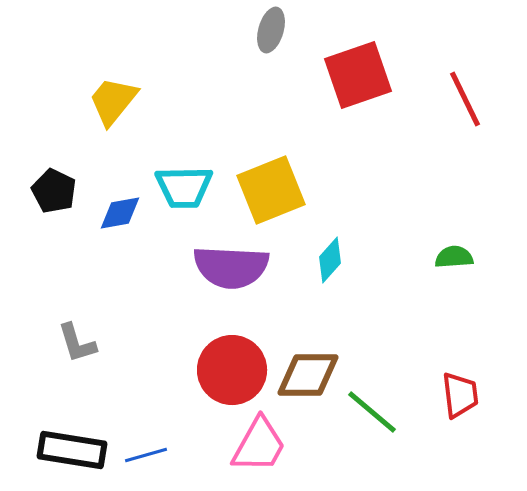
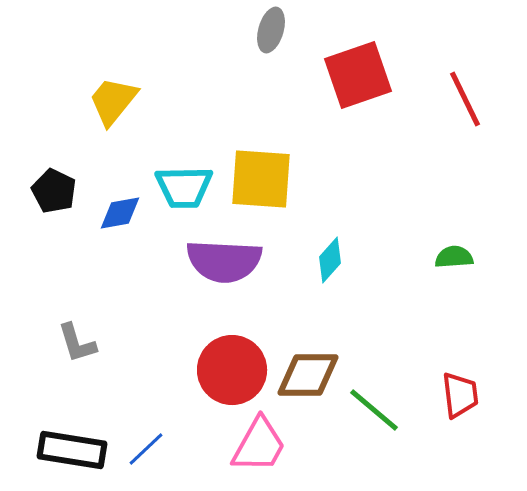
yellow square: moved 10 px left, 11 px up; rotated 26 degrees clockwise
purple semicircle: moved 7 px left, 6 px up
green line: moved 2 px right, 2 px up
blue line: moved 6 px up; rotated 27 degrees counterclockwise
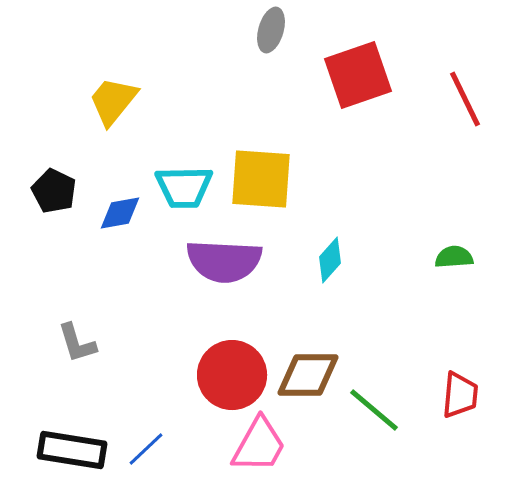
red circle: moved 5 px down
red trapezoid: rotated 12 degrees clockwise
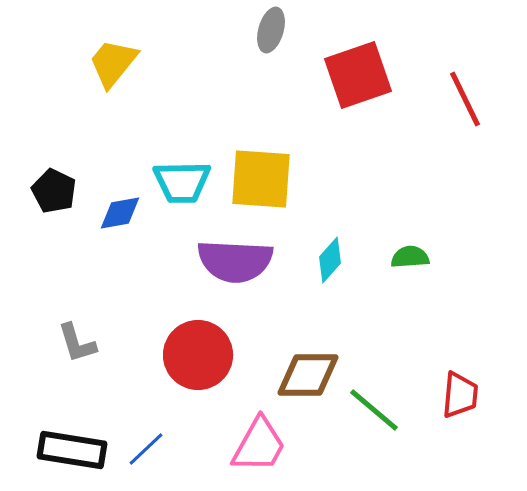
yellow trapezoid: moved 38 px up
cyan trapezoid: moved 2 px left, 5 px up
green semicircle: moved 44 px left
purple semicircle: moved 11 px right
red circle: moved 34 px left, 20 px up
